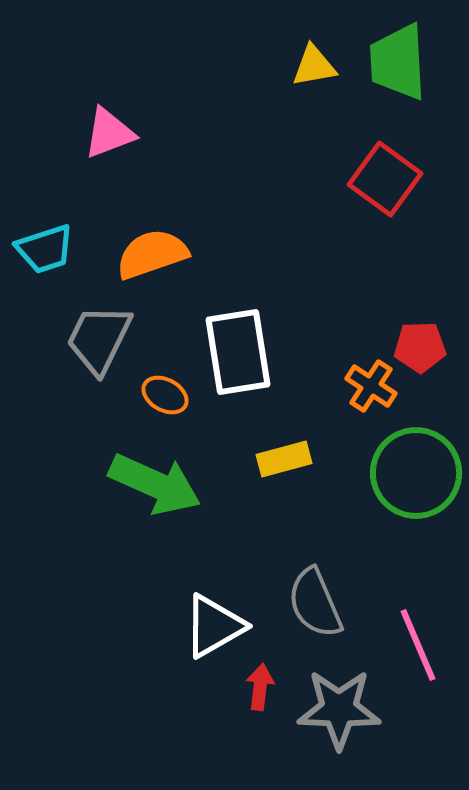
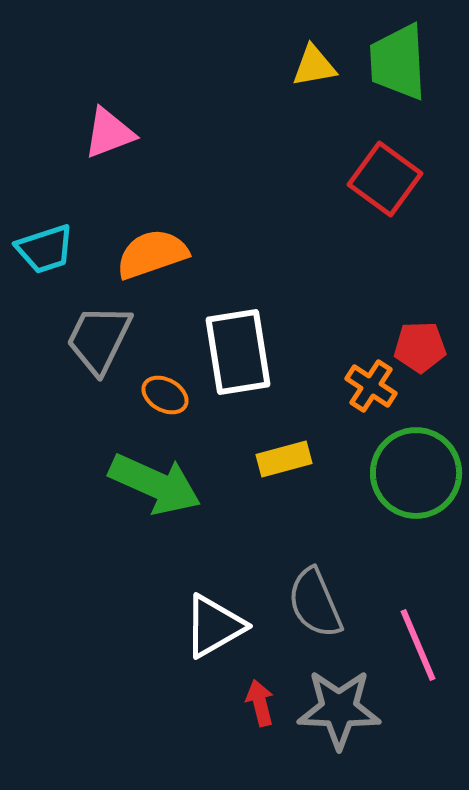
red arrow: moved 16 px down; rotated 21 degrees counterclockwise
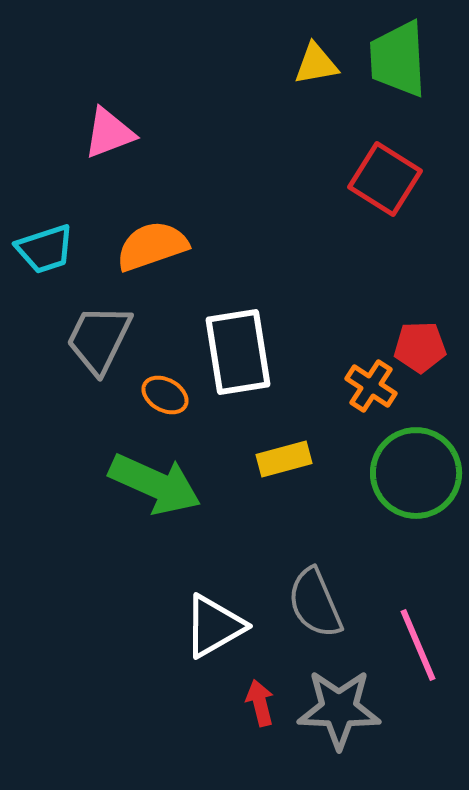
green trapezoid: moved 3 px up
yellow triangle: moved 2 px right, 2 px up
red square: rotated 4 degrees counterclockwise
orange semicircle: moved 8 px up
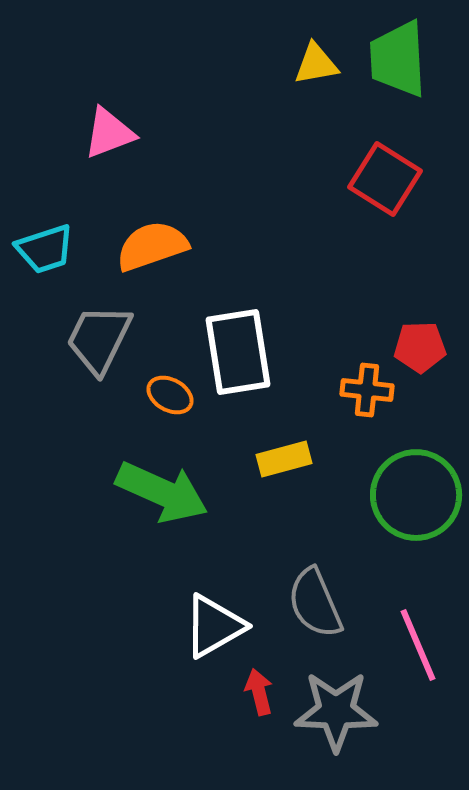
orange cross: moved 4 px left, 4 px down; rotated 27 degrees counterclockwise
orange ellipse: moved 5 px right
green circle: moved 22 px down
green arrow: moved 7 px right, 8 px down
red arrow: moved 1 px left, 11 px up
gray star: moved 3 px left, 2 px down
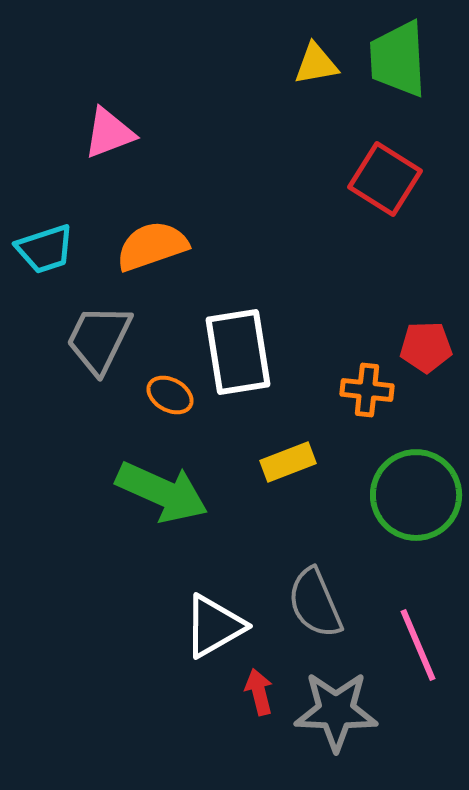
red pentagon: moved 6 px right
yellow rectangle: moved 4 px right, 3 px down; rotated 6 degrees counterclockwise
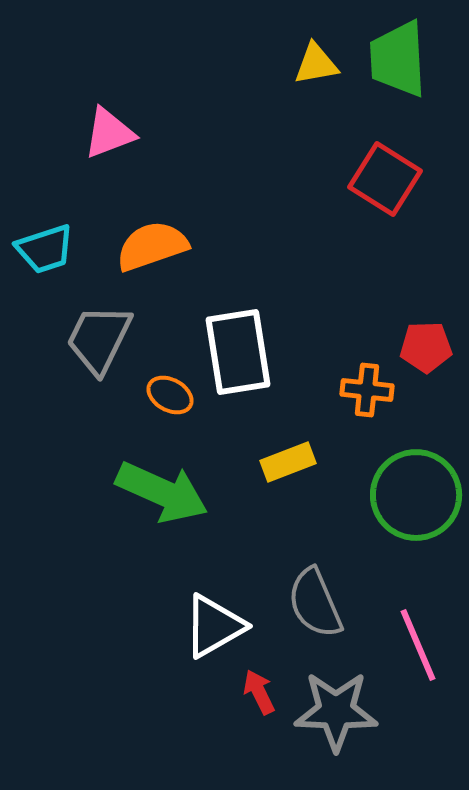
red arrow: rotated 12 degrees counterclockwise
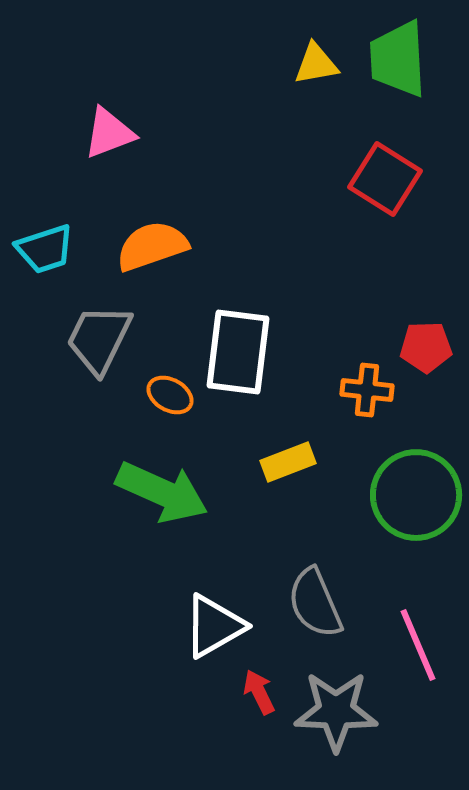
white rectangle: rotated 16 degrees clockwise
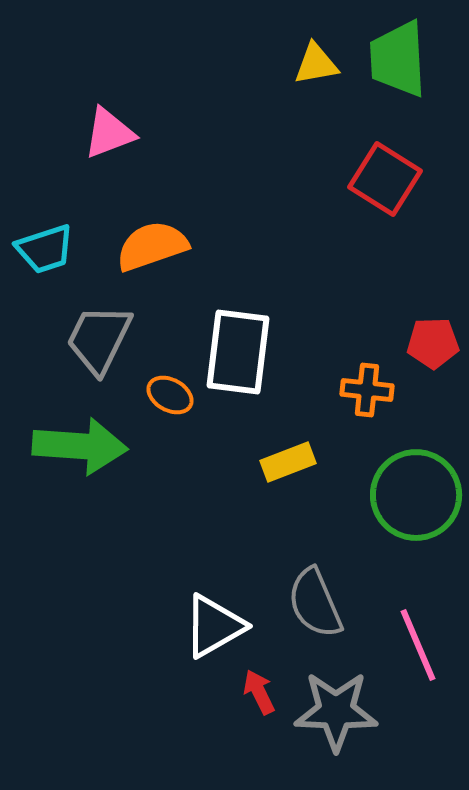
red pentagon: moved 7 px right, 4 px up
green arrow: moved 82 px left, 46 px up; rotated 20 degrees counterclockwise
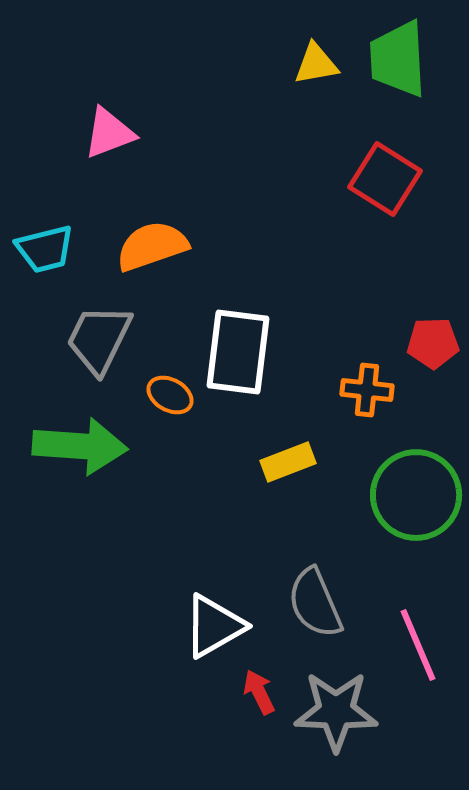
cyan trapezoid: rotated 4 degrees clockwise
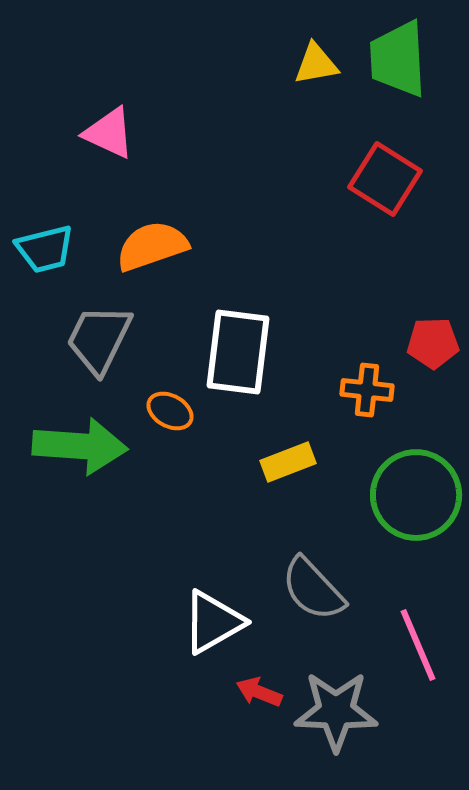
pink triangle: rotated 46 degrees clockwise
orange ellipse: moved 16 px down
gray semicircle: moved 2 px left, 14 px up; rotated 20 degrees counterclockwise
white triangle: moved 1 px left, 4 px up
red arrow: rotated 42 degrees counterclockwise
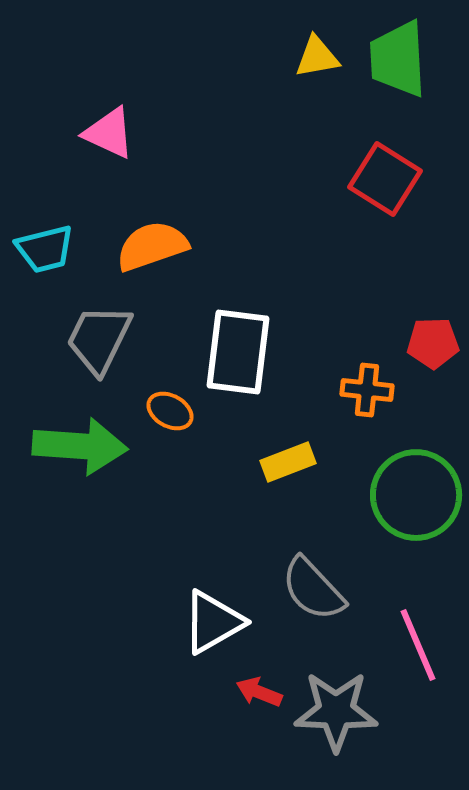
yellow triangle: moved 1 px right, 7 px up
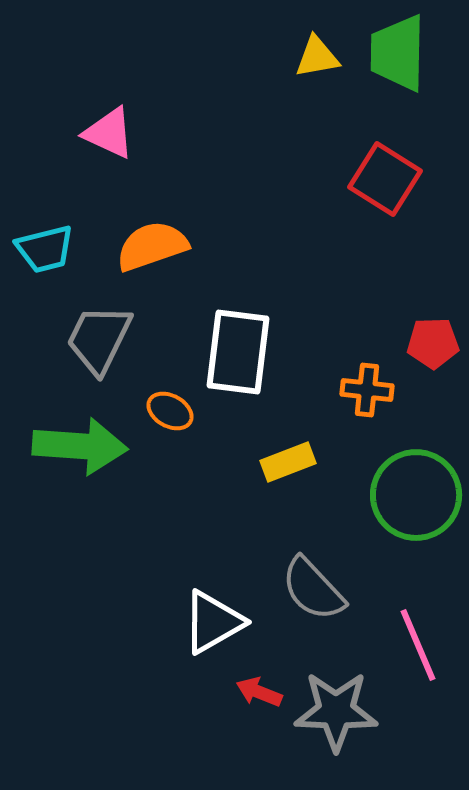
green trapezoid: moved 6 px up; rotated 4 degrees clockwise
